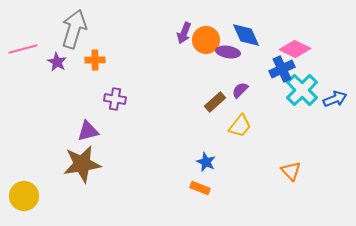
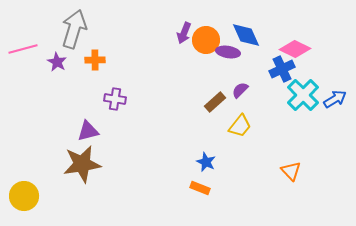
cyan cross: moved 1 px right, 5 px down
blue arrow: rotated 10 degrees counterclockwise
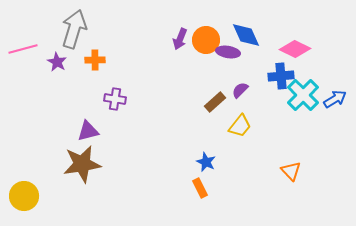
purple arrow: moved 4 px left, 6 px down
blue cross: moved 1 px left, 7 px down; rotated 20 degrees clockwise
orange rectangle: rotated 42 degrees clockwise
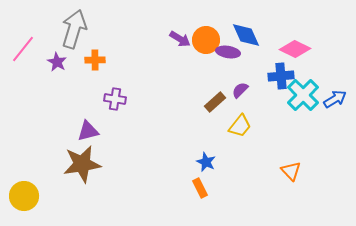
purple arrow: rotated 80 degrees counterclockwise
pink line: rotated 36 degrees counterclockwise
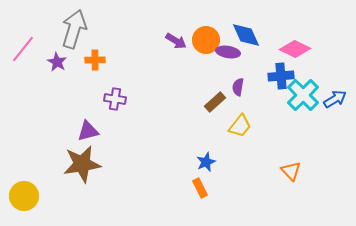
purple arrow: moved 4 px left, 2 px down
purple semicircle: moved 2 px left, 3 px up; rotated 36 degrees counterclockwise
blue star: rotated 24 degrees clockwise
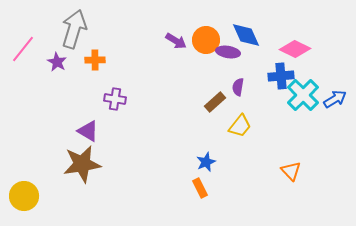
purple triangle: rotated 45 degrees clockwise
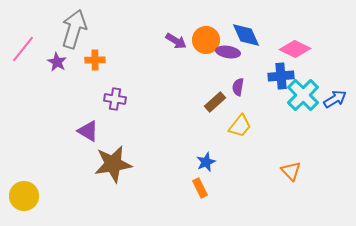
brown star: moved 31 px right
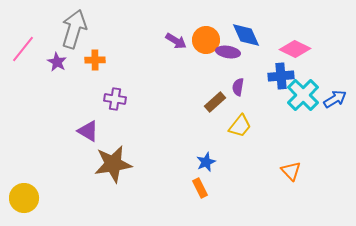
yellow circle: moved 2 px down
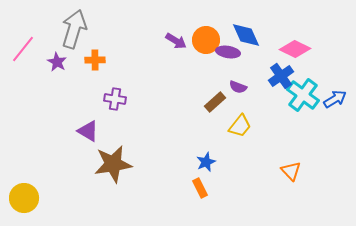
blue cross: rotated 30 degrees counterclockwise
purple semicircle: rotated 78 degrees counterclockwise
cyan cross: rotated 8 degrees counterclockwise
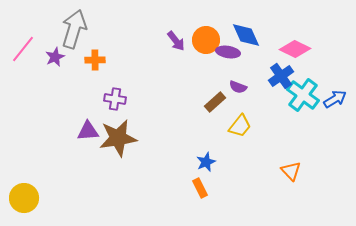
purple arrow: rotated 20 degrees clockwise
purple star: moved 2 px left, 5 px up; rotated 18 degrees clockwise
purple triangle: rotated 35 degrees counterclockwise
brown star: moved 5 px right, 26 px up
